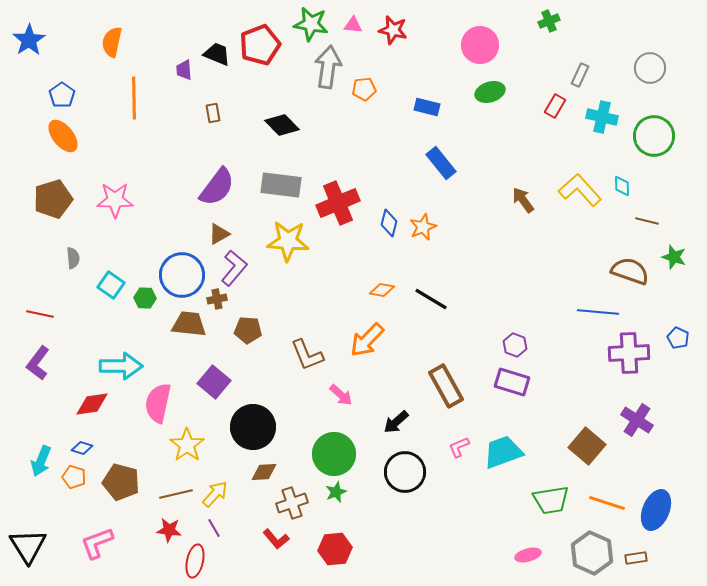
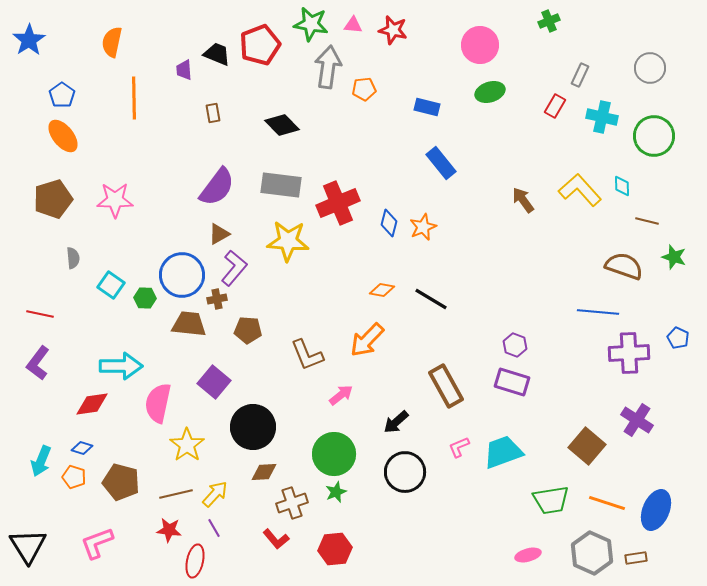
brown semicircle at (630, 271): moved 6 px left, 5 px up
pink arrow at (341, 395): rotated 80 degrees counterclockwise
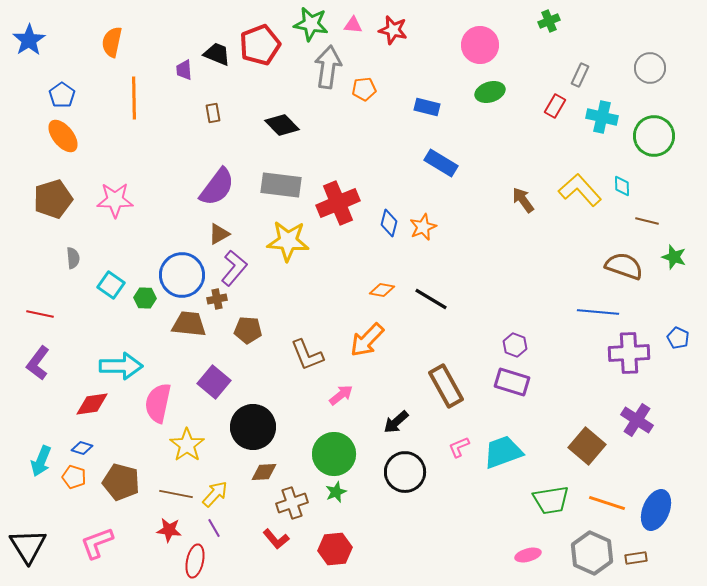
blue rectangle at (441, 163): rotated 20 degrees counterclockwise
brown line at (176, 494): rotated 24 degrees clockwise
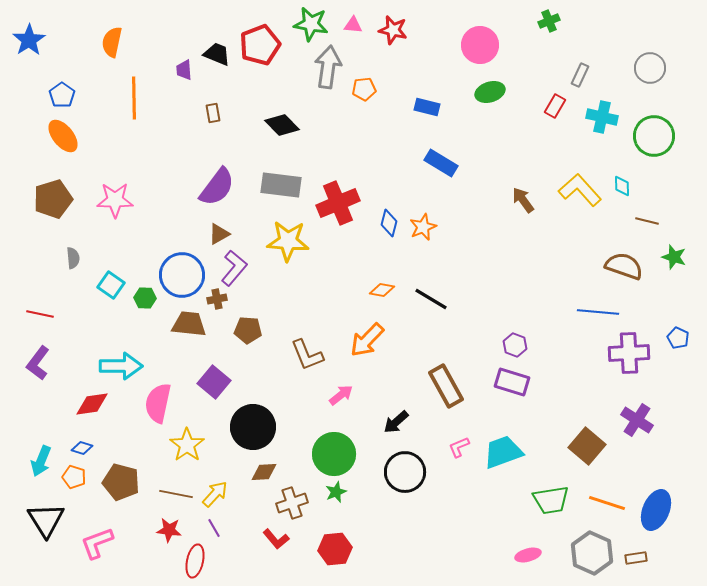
black triangle at (28, 546): moved 18 px right, 26 px up
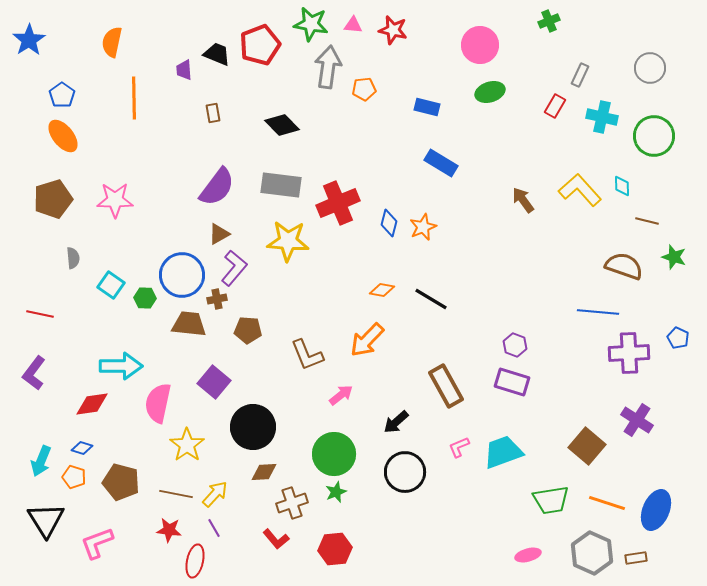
purple L-shape at (38, 363): moved 4 px left, 10 px down
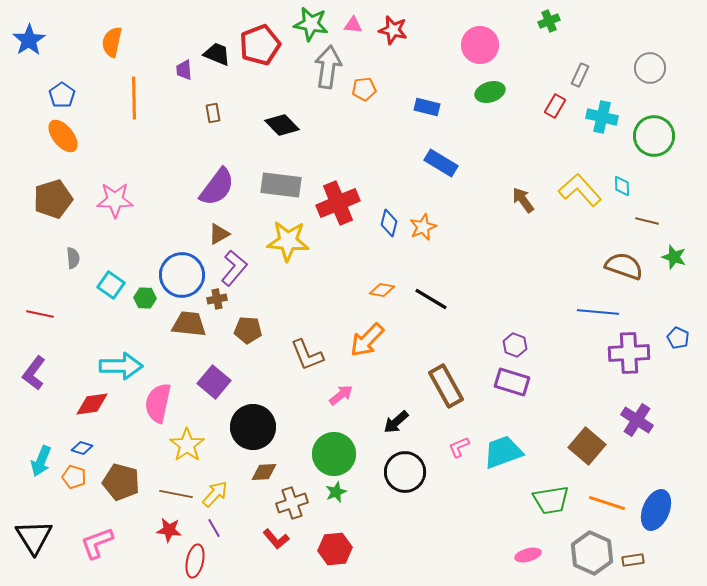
black triangle at (46, 520): moved 12 px left, 17 px down
brown rectangle at (636, 558): moved 3 px left, 2 px down
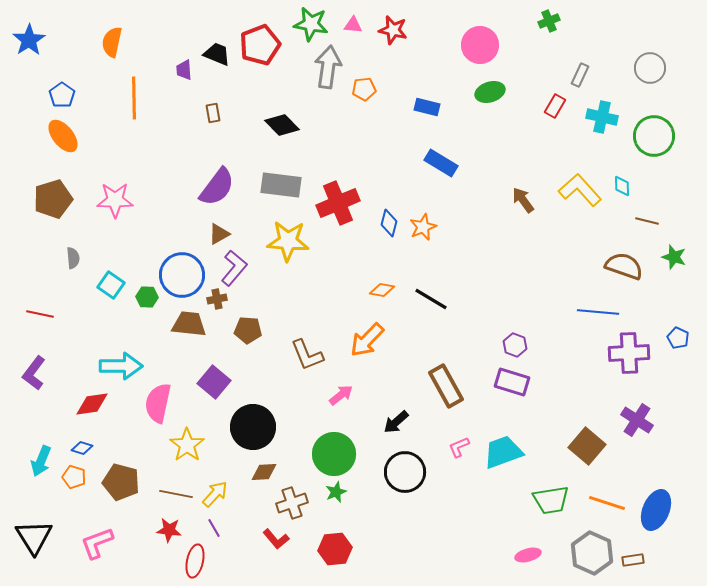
green hexagon at (145, 298): moved 2 px right, 1 px up
